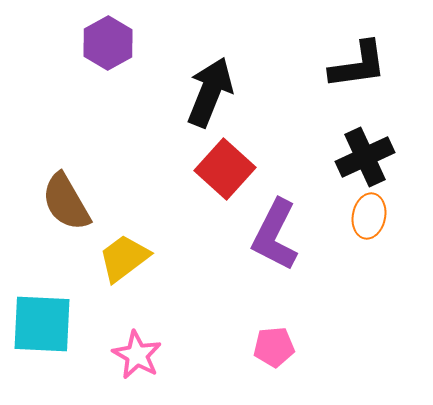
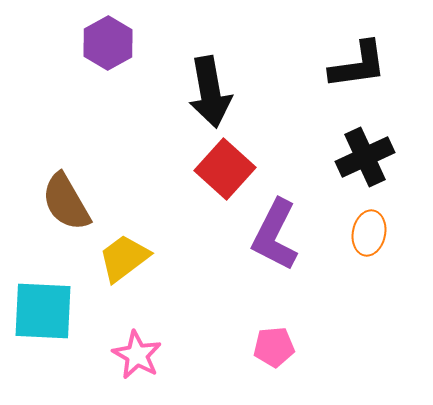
black arrow: rotated 148 degrees clockwise
orange ellipse: moved 17 px down
cyan square: moved 1 px right, 13 px up
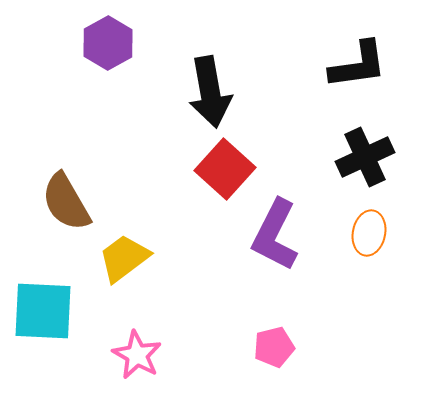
pink pentagon: rotated 9 degrees counterclockwise
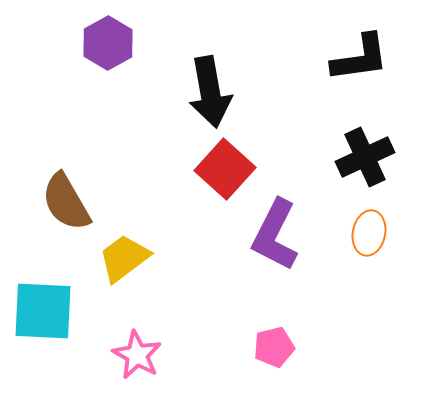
black L-shape: moved 2 px right, 7 px up
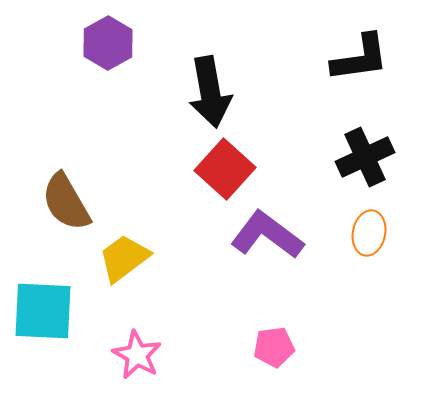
purple L-shape: moved 8 px left; rotated 100 degrees clockwise
pink pentagon: rotated 6 degrees clockwise
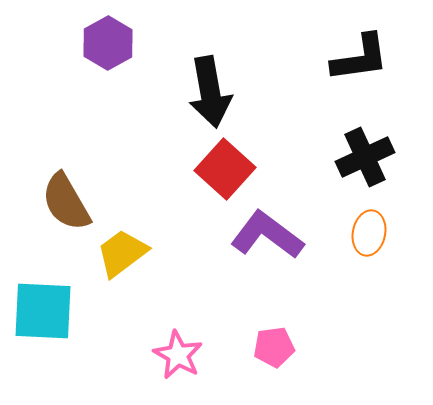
yellow trapezoid: moved 2 px left, 5 px up
pink star: moved 41 px right
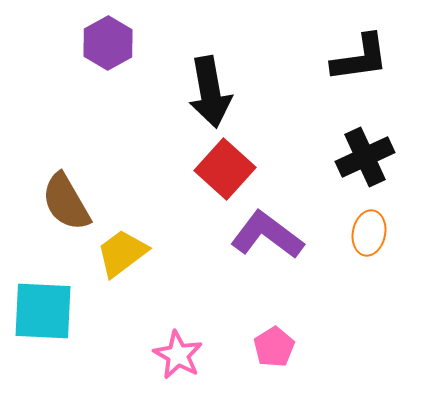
pink pentagon: rotated 24 degrees counterclockwise
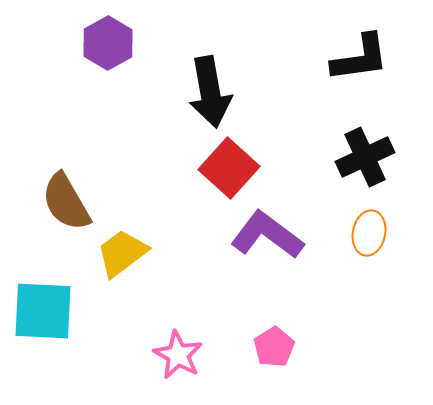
red square: moved 4 px right, 1 px up
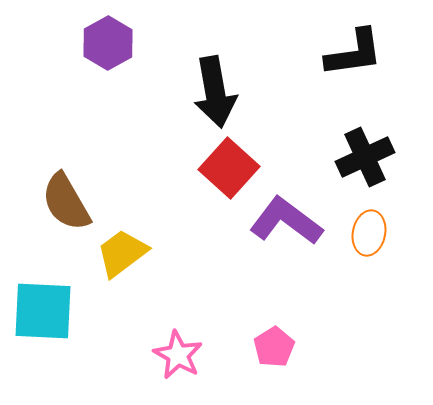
black L-shape: moved 6 px left, 5 px up
black arrow: moved 5 px right
purple L-shape: moved 19 px right, 14 px up
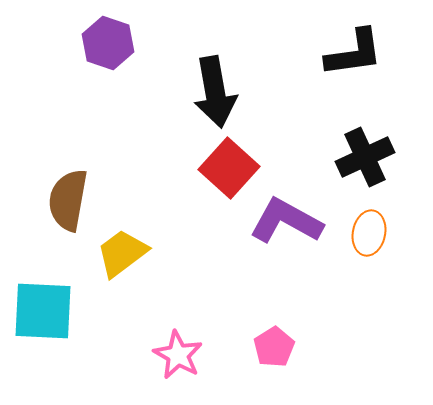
purple hexagon: rotated 12 degrees counterclockwise
brown semicircle: moved 2 px right, 2 px up; rotated 40 degrees clockwise
purple L-shape: rotated 8 degrees counterclockwise
